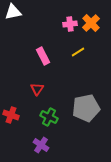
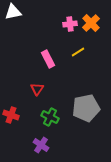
pink rectangle: moved 5 px right, 3 px down
green cross: moved 1 px right
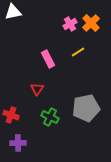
pink cross: rotated 24 degrees counterclockwise
purple cross: moved 23 px left, 2 px up; rotated 35 degrees counterclockwise
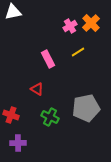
pink cross: moved 2 px down
red triangle: rotated 32 degrees counterclockwise
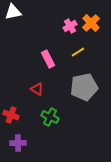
gray pentagon: moved 2 px left, 21 px up
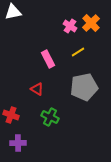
pink cross: rotated 24 degrees counterclockwise
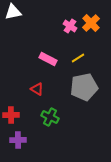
yellow line: moved 6 px down
pink rectangle: rotated 36 degrees counterclockwise
red cross: rotated 21 degrees counterclockwise
purple cross: moved 3 px up
